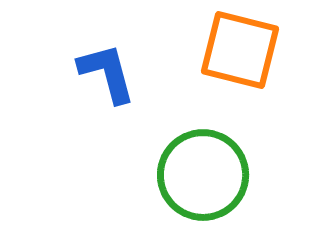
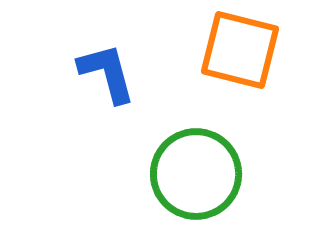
green circle: moved 7 px left, 1 px up
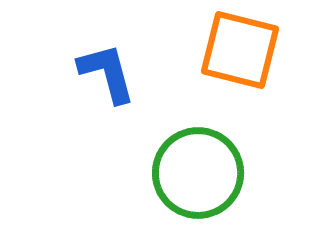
green circle: moved 2 px right, 1 px up
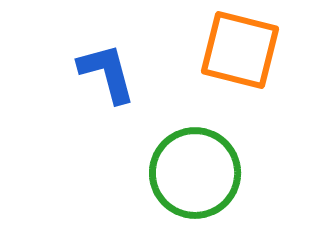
green circle: moved 3 px left
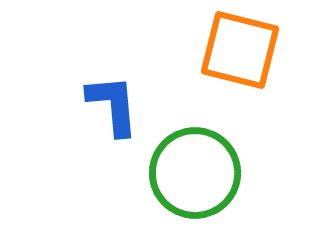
blue L-shape: moved 6 px right, 32 px down; rotated 10 degrees clockwise
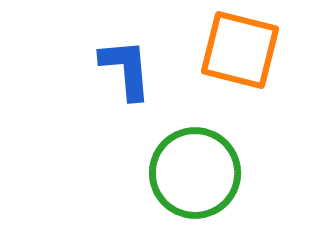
blue L-shape: moved 13 px right, 36 px up
